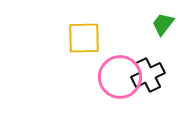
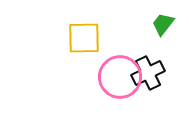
black cross: moved 2 px up
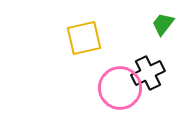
yellow square: rotated 12 degrees counterclockwise
pink circle: moved 11 px down
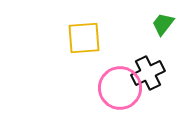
yellow square: rotated 9 degrees clockwise
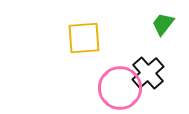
black cross: rotated 16 degrees counterclockwise
